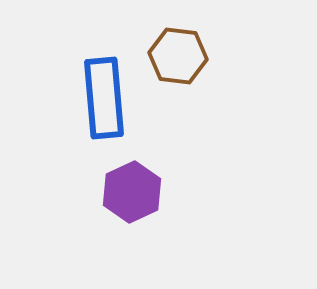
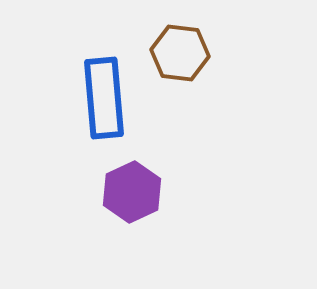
brown hexagon: moved 2 px right, 3 px up
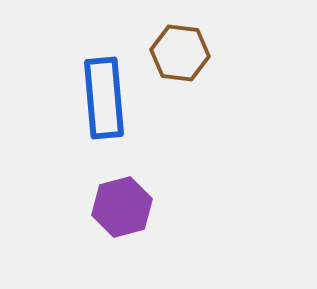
purple hexagon: moved 10 px left, 15 px down; rotated 10 degrees clockwise
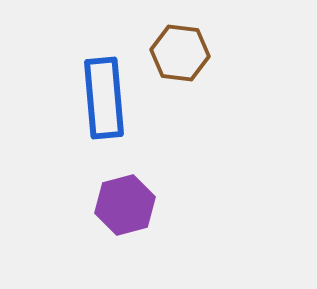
purple hexagon: moved 3 px right, 2 px up
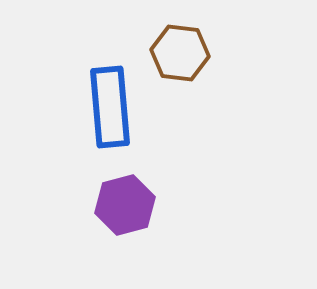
blue rectangle: moved 6 px right, 9 px down
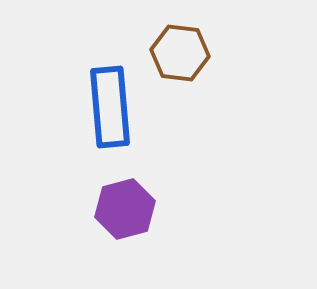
purple hexagon: moved 4 px down
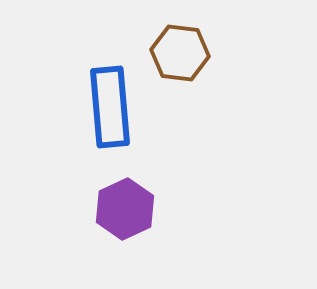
purple hexagon: rotated 10 degrees counterclockwise
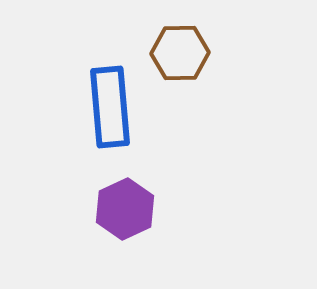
brown hexagon: rotated 8 degrees counterclockwise
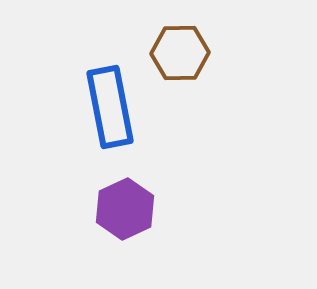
blue rectangle: rotated 6 degrees counterclockwise
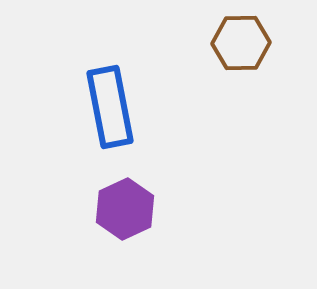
brown hexagon: moved 61 px right, 10 px up
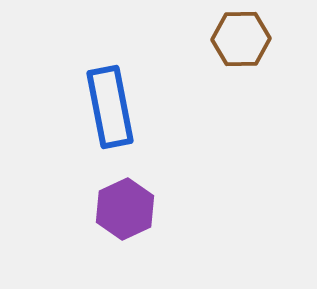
brown hexagon: moved 4 px up
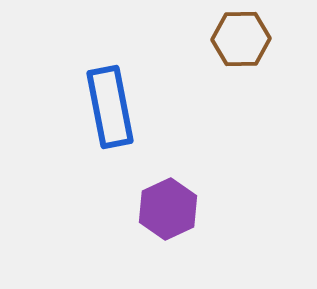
purple hexagon: moved 43 px right
